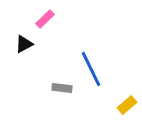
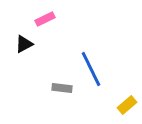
pink rectangle: rotated 18 degrees clockwise
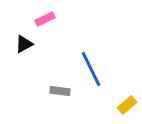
gray rectangle: moved 2 px left, 3 px down
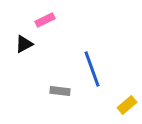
pink rectangle: moved 1 px down
blue line: moved 1 px right; rotated 6 degrees clockwise
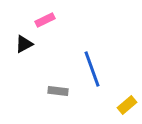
gray rectangle: moved 2 px left
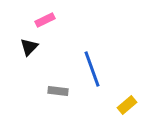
black triangle: moved 5 px right, 3 px down; rotated 18 degrees counterclockwise
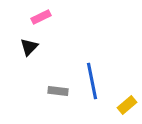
pink rectangle: moved 4 px left, 3 px up
blue line: moved 12 px down; rotated 9 degrees clockwise
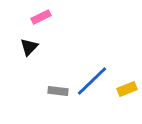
blue line: rotated 57 degrees clockwise
yellow rectangle: moved 16 px up; rotated 18 degrees clockwise
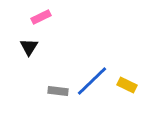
black triangle: rotated 12 degrees counterclockwise
yellow rectangle: moved 4 px up; rotated 48 degrees clockwise
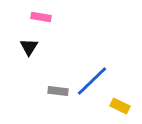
pink rectangle: rotated 36 degrees clockwise
yellow rectangle: moved 7 px left, 21 px down
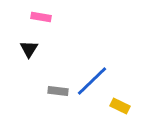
black triangle: moved 2 px down
